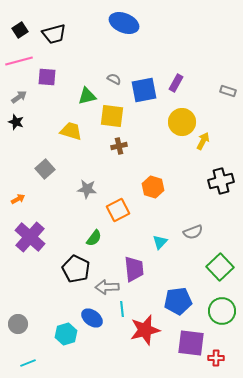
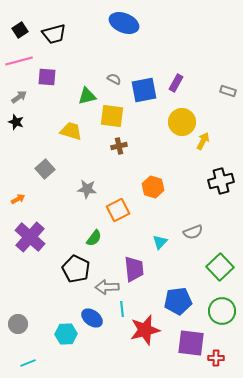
cyan hexagon at (66, 334): rotated 15 degrees clockwise
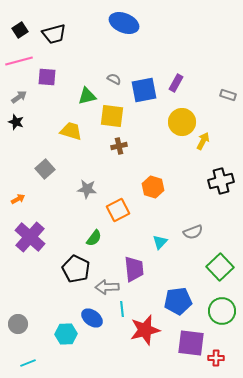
gray rectangle at (228, 91): moved 4 px down
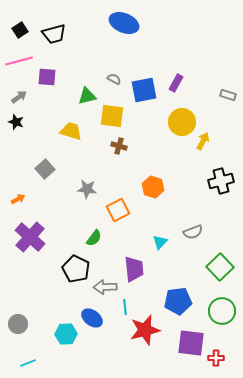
brown cross at (119, 146): rotated 28 degrees clockwise
gray arrow at (107, 287): moved 2 px left
cyan line at (122, 309): moved 3 px right, 2 px up
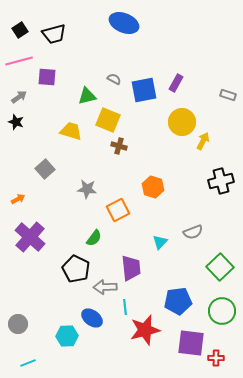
yellow square at (112, 116): moved 4 px left, 4 px down; rotated 15 degrees clockwise
purple trapezoid at (134, 269): moved 3 px left, 1 px up
cyan hexagon at (66, 334): moved 1 px right, 2 px down
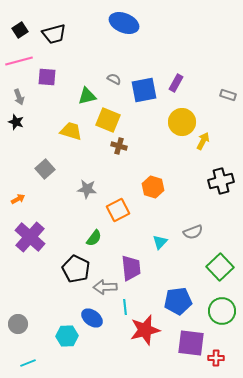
gray arrow at (19, 97): rotated 105 degrees clockwise
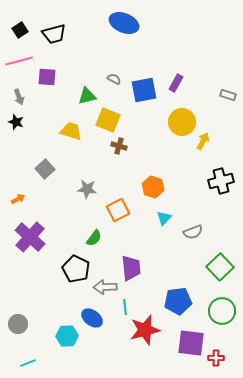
cyan triangle at (160, 242): moved 4 px right, 24 px up
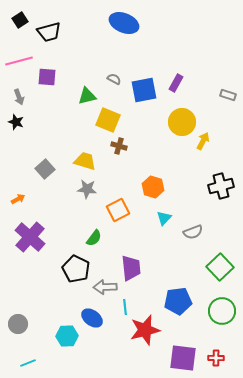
black square at (20, 30): moved 10 px up
black trapezoid at (54, 34): moved 5 px left, 2 px up
yellow trapezoid at (71, 131): moved 14 px right, 30 px down
black cross at (221, 181): moved 5 px down
purple square at (191, 343): moved 8 px left, 15 px down
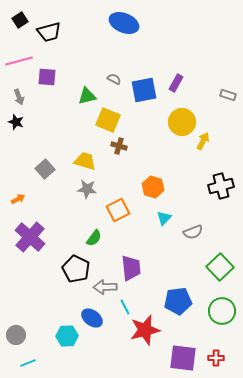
cyan line at (125, 307): rotated 21 degrees counterclockwise
gray circle at (18, 324): moved 2 px left, 11 px down
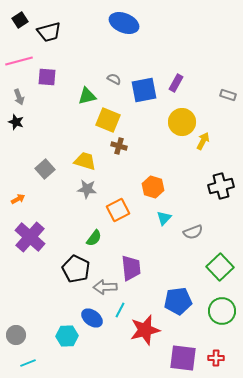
cyan line at (125, 307): moved 5 px left, 3 px down; rotated 56 degrees clockwise
